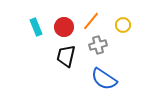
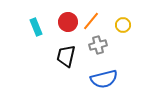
red circle: moved 4 px right, 5 px up
blue semicircle: rotated 48 degrees counterclockwise
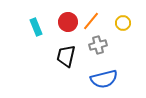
yellow circle: moved 2 px up
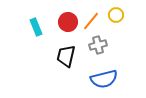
yellow circle: moved 7 px left, 8 px up
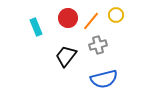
red circle: moved 4 px up
black trapezoid: rotated 25 degrees clockwise
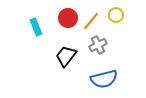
gray cross: rotated 12 degrees counterclockwise
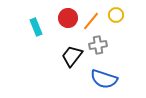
gray cross: rotated 18 degrees clockwise
black trapezoid: moved 6 px right
blue semicircle: rotated 32 degrees clockwise
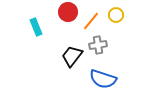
red circle: moved 6 px up
blue semicircle: moved 1 px left
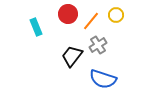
red circle: moved 2 px down
gray cross: rotated 24 degrees counterclockwise
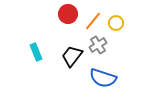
yellow circle: moved 8 px down
orange line: moved 2 px right
cyan rectangle: moved 25 px down
blue semicircle: moved 1 px up
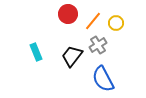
blue semicircle: moved 1 px down; rotated 44 degrees clockwise
